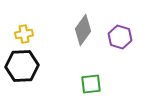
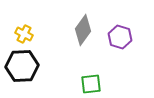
yellow cross: rotated 36 degrees clockwise
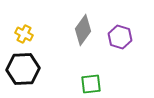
black hexagon: moved 1 px right, 3 px down
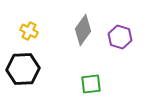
yellow cross: moved 5 px right, 3 px up
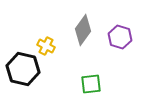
yellow cross: moved 17 px right, 15 px down
black hexagon: rotated 16 degrees clockwise
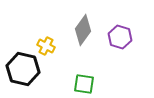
green square: moved 7 px left; rotated 15 degrees clockwise
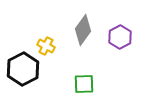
purple hexagon: rotated 15 degrees clockwise
black hexagon: rotated 20 degrees clockwise
green square: rotated 10 degrees counterclockwise
